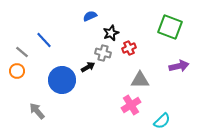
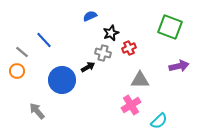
cyan semicircle: moved 3 px left
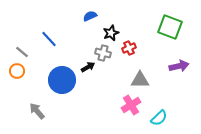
blue line: moved 5 px right, 1 px up
cyan semicircle: moved 3 px up
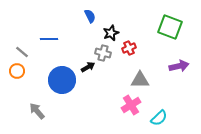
blue semicircle: rotated 88 degrees clockwise
blue line: rotated 48 degrees counterclockwise
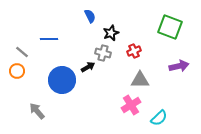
red cross: moved 5 px right, 3 px down
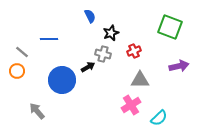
gray cross: moved 1 px down
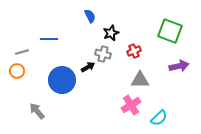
green square: moved 4 px down
gray line: rotated 56 degrees counterclockwise
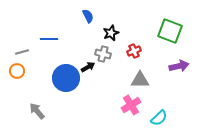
blue semicircle: moved 2 px left
blue circle: moved 4 px right, 2 px up
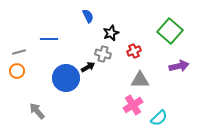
green square: rotated 20 degrees clockwise
gray line: moved 3 px left
pink cross: moved 2 px right
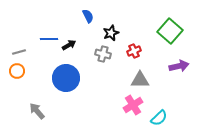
black arrow: moved 19 px left, 22 px up
